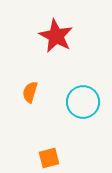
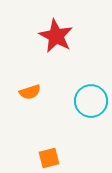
orange semicircle: rotated 125 degrees counterclockwise
cyan circle: moved 8 px right, 1 px up
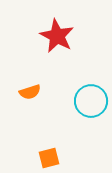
red star: moved 1 px right
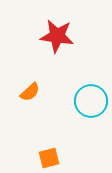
red star: rotated 20 degrees counterclockwise
orange semicircle: rotated 25 degrees counterclockwise
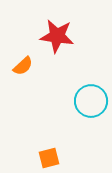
orange semicircle: moved 7 px left, 26 px up
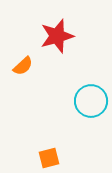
red star: rotated 24 degrees counterclockwise
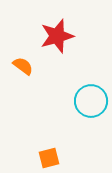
orange semicircle: rotated 100 degrees counterclockwise
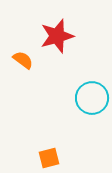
orange semicircle: moved 6 px up
cyan circle: moved 1 px right, 3 px up
